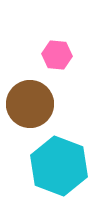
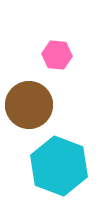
brown circle: moved 1 px left, 1 px down
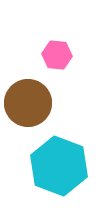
brown circle: moved 1 px left, 2 px up
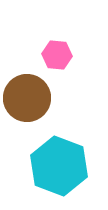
brown circle: moved 1 px left, 5 px up
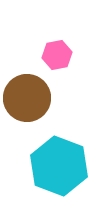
pink hexagon: rotated 16 degrees counterclockwise
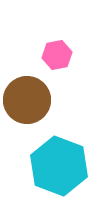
brown circle: moved 2 px down
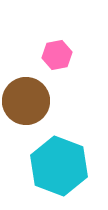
brown circle: moved 1 px left, 1 px down
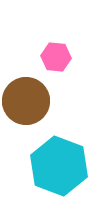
pink hexagon: moved 1 px left, 2 px down; rotated 16 degrees clockwise
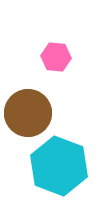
brown circle: moved 2 px right, 12 px down
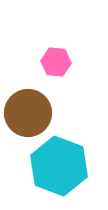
pink hexagon: moved 5 px down
